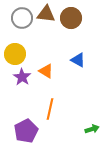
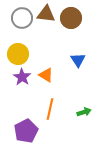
yellow circle: moved 3 px right
blue triangle: rotated 28 degrees clockwise
orange triangle: moved 4 px down
green arrow: moved 8 px left, 17 px up
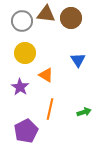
gray circle: moved 3 px down
yellow circle: moved 7 px right, 1 px up
purple star: moved 2 px left, 10 px down
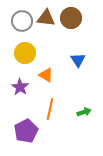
brown triangle: moved 4 px down
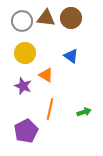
blue triangle: moved 7 px left, 4 px up; rotated 21 degrees counterclockwise
purple star: moved 3 px right, 1 px up; rotated 12 degrees counterclockwise
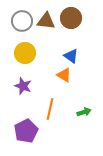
brown triangle: moved 3 px down
orange triangle: moved 18 px right
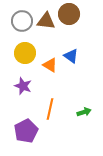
brown circle: moved 2 px left, 4 px up
orange triangle: moved 14 px left, 10 px up
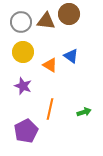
gray circle: moved 1 px left, 1 px down
yellow circle: moved 2 px left, 1 px up
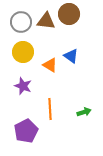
orange line: rotated 15 degrees counterclockwise
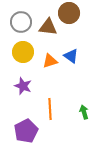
brown circle: moved 1 px up
brown triangle: moved 2 px right, 6 px down
orange triangle: moved 4 px up; rotated 49 degrees counterclockwise
green arrow: rotated 88 degrees counterclockwise
